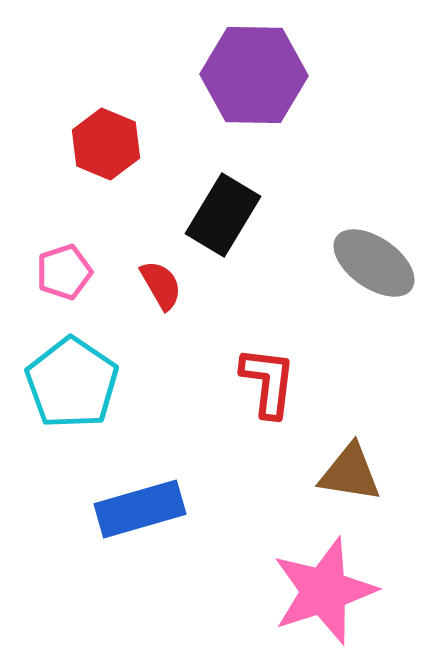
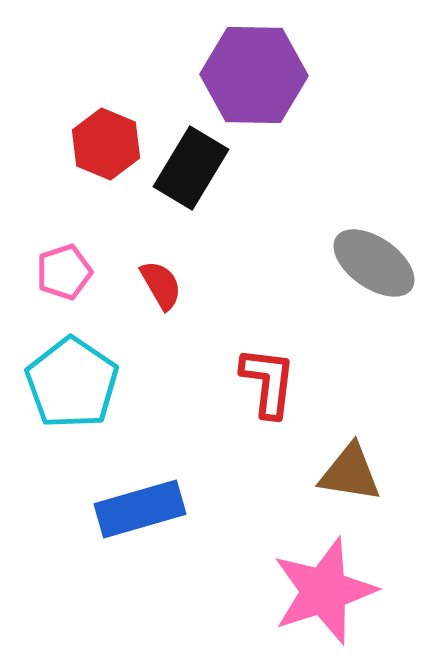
black rectangle: moved 32 px left, 47 px up
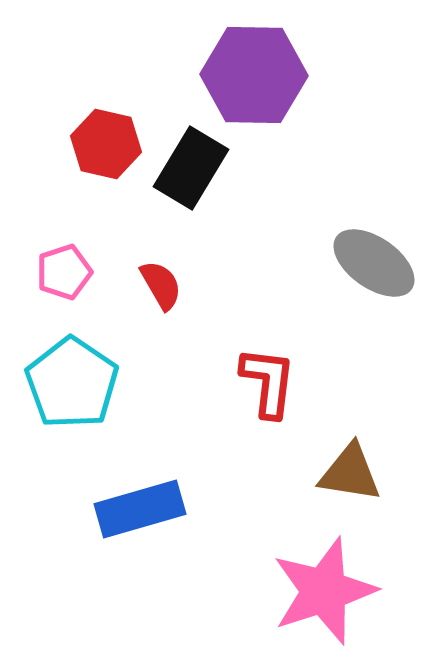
red hexagon: rotated 10 degrees counterclockwise
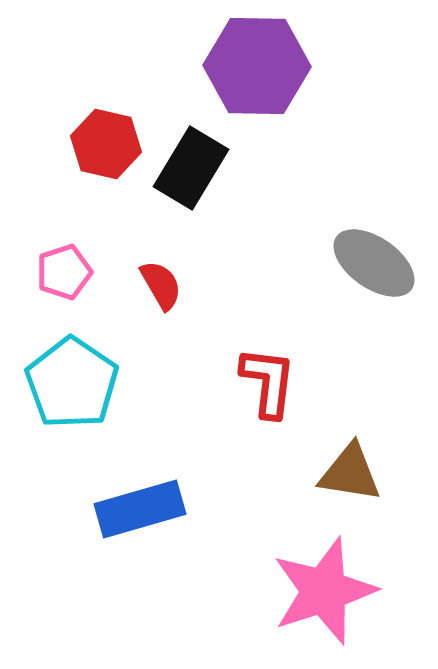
purple hexagon: moved 3 px right, 9 px up
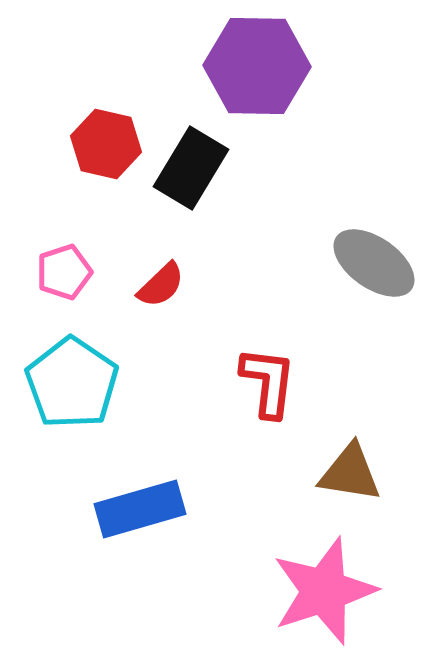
red semicircle: rotated 76 degrees clockwise
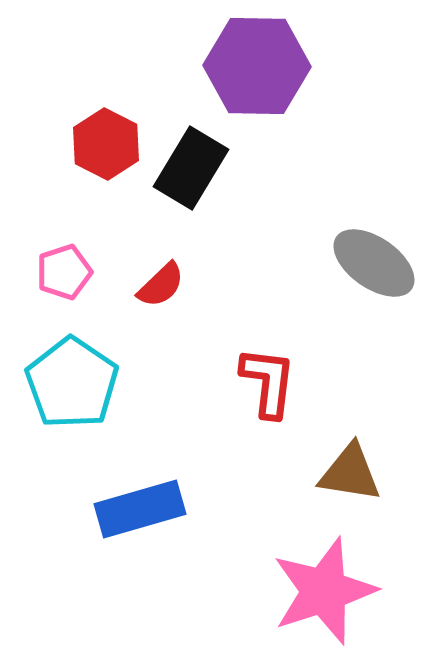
red hexagon: rotated 14 degrees clockwise
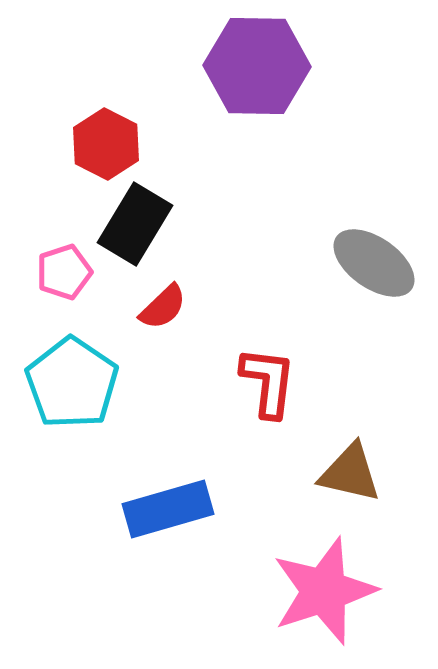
black rectangle: moved 56 px left, 56 px down
red semicircle: moved 2 px right, 22 px down
brown triangle: rotated 4 degrees clockwise
blue rectangle: moved 28 px right
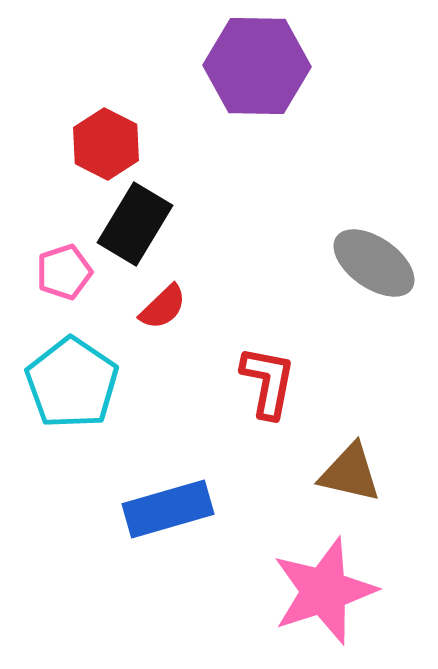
red L-shape: rotated 4 degrees clockwise
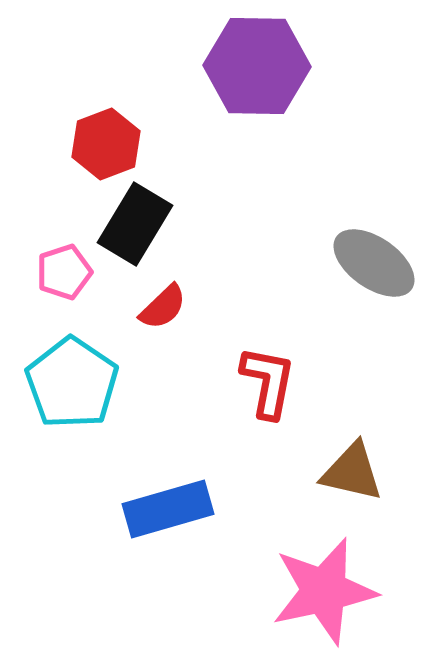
red hexagon: rotated 12 degrees clockwise
brown triangle: moved 2 px right, 1 px up
pink star: rotated 6 degrees clockwise
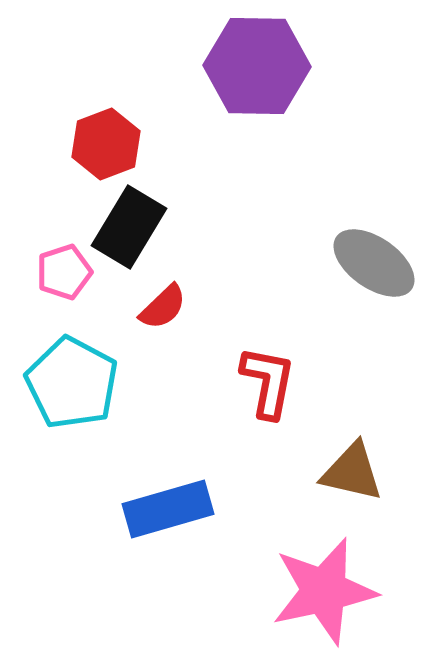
black rectangle: moved 6 px left, 3 px down
cyan pentagon: rotated 6 degrees counterclockwise
